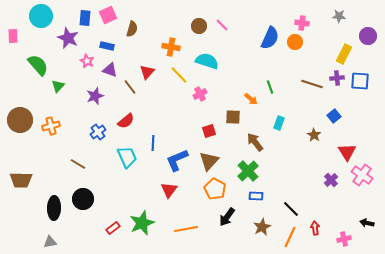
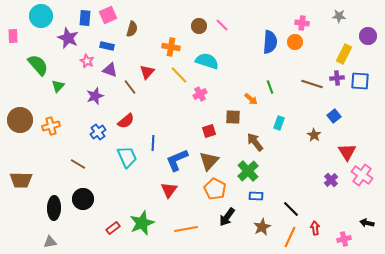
blue semicircle at (270, 38): moved 4 px down; rotated 20 degrees counterclockwise
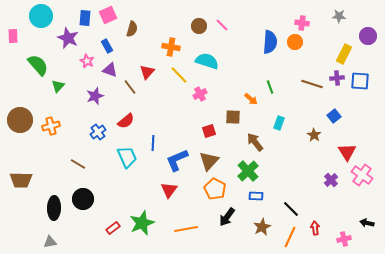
blue rectangle at (107, 46): rotated 48 degrees clockwise
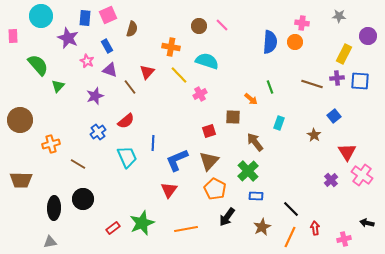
orange cross at (51, 126): moved 18 px down
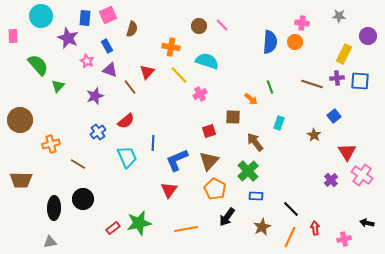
green star at (142, 223): moved 3 px left; rotated 10 degrees clockwise
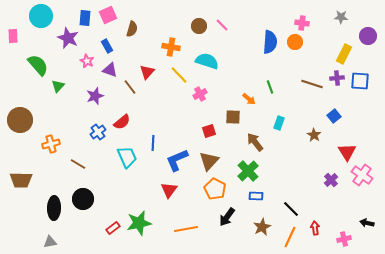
gray star at (339, 16): moved 2 px right, 1 px down
orange arrow at (251, 99): moved 2 px left
red semicircle at (126, 121): moved 4 px left, 1 px down
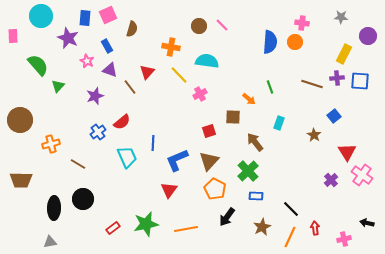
cyan semicircle at (207, 61): rotated 10 degrees counterclockwise
green star at (139, 223): moved 7 px right, 1 px down
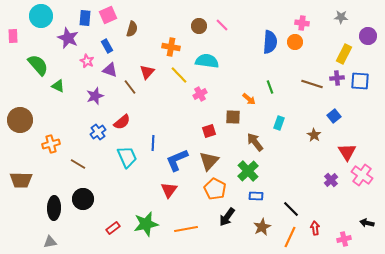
green triangle at (58, 86): rotated 48 degrees counterclockwise
